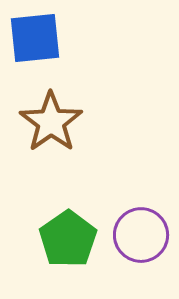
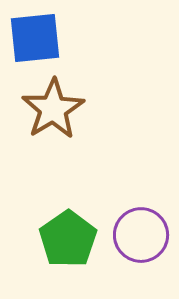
brown star: moved 2 px right, 13 px up; rotated 4 degrees clockwise
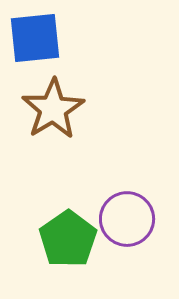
purple circle: moved 14 px left, 16 px up
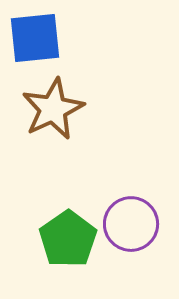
brown star: rotated 6 degrees clockwise
purple circle: moved 4 px right, 5 px down
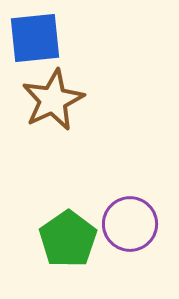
brown star: moved 9 px up
purple circle: moved 1 px left
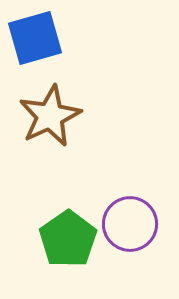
blue square: rotated 10 degrees counterclockwise
brown star: moved 3 px left, 16 px down
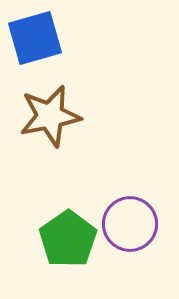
brown star: rotated 14 degrees clockwise
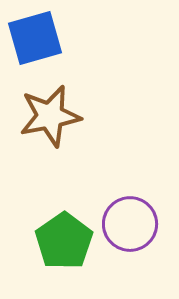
green pentagon: moved 4 px left, 2 px down
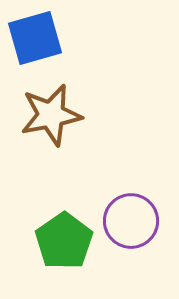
brown star: moved 1 px right, 1 px up
purple circle: moved 1 px right, 3 px up
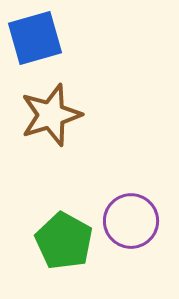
brown star: rotated 6 degrees counterclockwise
green pentagon: rotated 8 degrees counterclockwise
